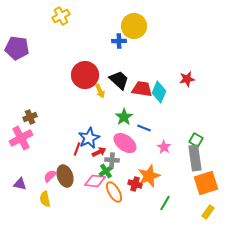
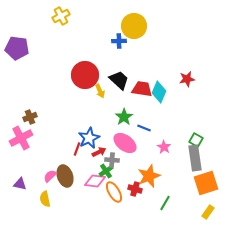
red cross: moved 5 px down
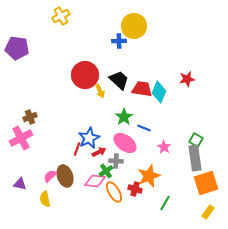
gray cross: moved 4 px right, 1 px down
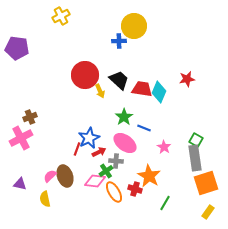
orange star: rotated 20 degrees counterclockwise
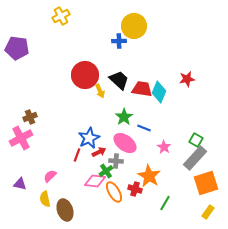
red line: moved 6 px down
gray rectangle: rotated 50 degrees clockwise
brown ellipse: moved 34 px down
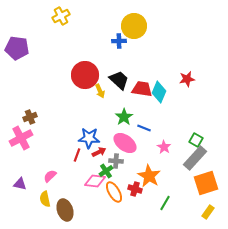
blue star: rotated 30 degrees clockwise
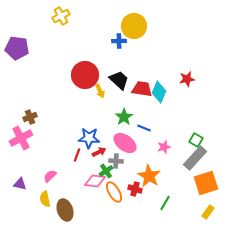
pink star: rotated 24 degrees clockwise
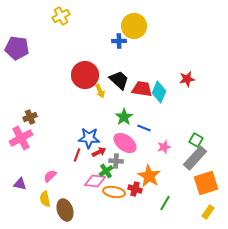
orange ellipse: rotated 50 degrees counterclockwise
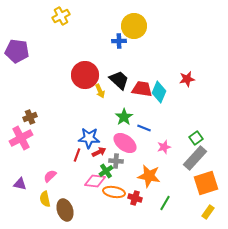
purple pentagon: moved 3 px down
green square: moved 2 px up; rotated 24 degrees clockwise
orange star: rotated 20 degrees counterclockwise
red cross: moved 9 px down
